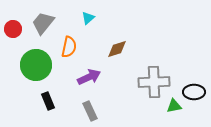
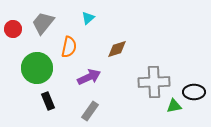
green circle: moved 1 px right, 3 px down
gray rectangle: rotated 60 degrees clockwise
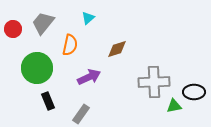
orange semicircle: moved 1 px right, 2 px up
gray rectangle: moved 9 px left, 3 px down
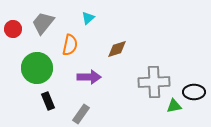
purple arrow: rotated 25 degrees clockwise
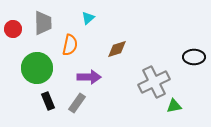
gray trapezoid: rotated 140 degrees clockwise
gray cross: rotated 24 degrees counterclockwise
black ellipse: moved 35 px up
gray rectangle: moved 4 px left, 11 px up
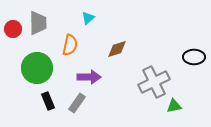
gray trapezoid: moved 5 px left
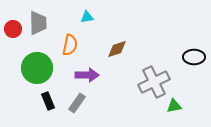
cyan triangle: moved 1 px left, 1 px up; rotated 32 degrees clockwise
purple arrow: moved 2 px left, 2 px up
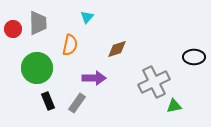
cyan triangle: rotated 40 degrees counterclockwise
purple arrow: moved 7 px right, 3 px down
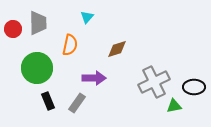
black ellipse: moved 30 px down
